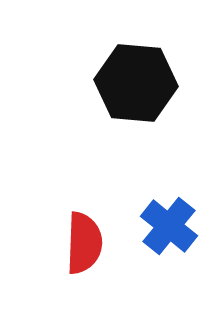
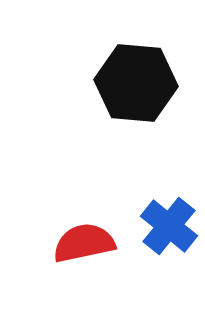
red semicircle: rotated 104 degrees counterclockwise
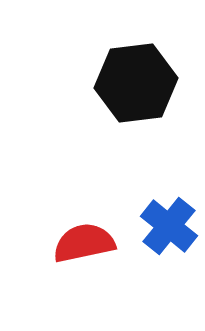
black hexagon: rotated 12 degrees counterclockwise
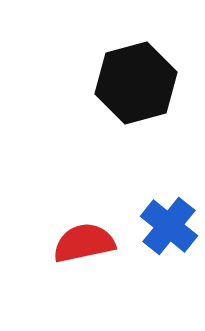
black hexagon: rotated 8 degrees counterclockwise
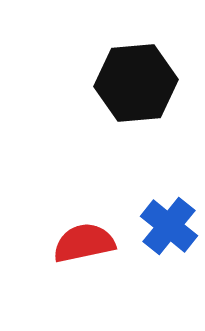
black hexagon: rotated 10 degrees clockwise
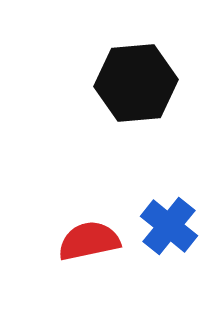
red semicircle: moved 5 px right, 2 px up
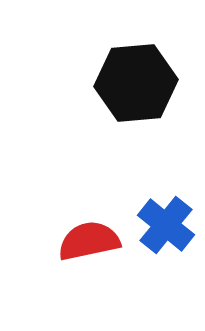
blue cross: moved 3 px left, 1 px up
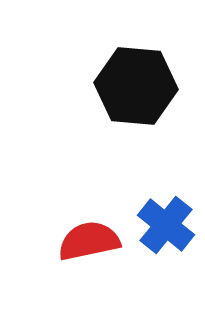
black hexagon: moved 3 px down; rotated 10 degrees clockwise
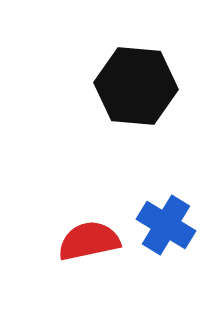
blue cross: rotated 8 degrees counterclockwise
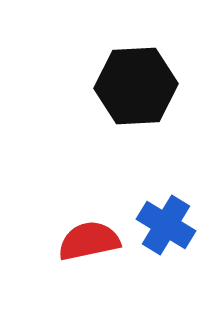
black hexagon: rotated 8 degrees counterclockwise
